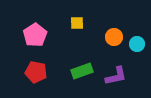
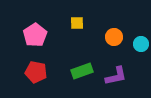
cyan circle: moved 4 px right
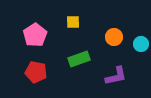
yellow square: moved 4 px left, 1 px up
green rectangle: moved 3 px left, 12 px up
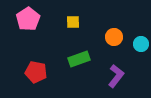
pink pentagon: moved 7 px left, 16 px up
purple L-shape: rotated 40 degrees counterclockwise
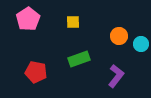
orange circle: moved 5 px right, 1 px up
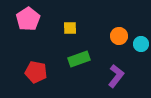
yellow square: moved 3 px left, 6 px down
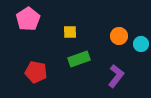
yellow square: moved 4 px down
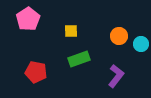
yellow square: moved 1 px right, 1 px up
